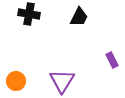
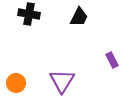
orange circle: moved 2 px down
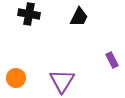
orange circle: moved 5 px up
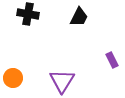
black cross: moved 1 px left
orange circle: moved 3 px left
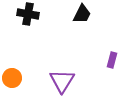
black trapezoid: moved 3 px right, 3 px up
purple rectangle: rotated 42 degrees clockwise
orange circle: moved 1 px left
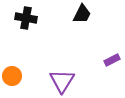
black cross: moved 2 px left, 4 px down
purple rectangle: rotated 49 degrees clockwise
orange circle: moved 2 px up
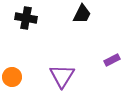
orange circle: moved 1 px down
purple triangle: moved 5 px up
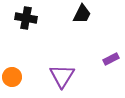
purple rectangle: moved 1 px left, 1 px up
